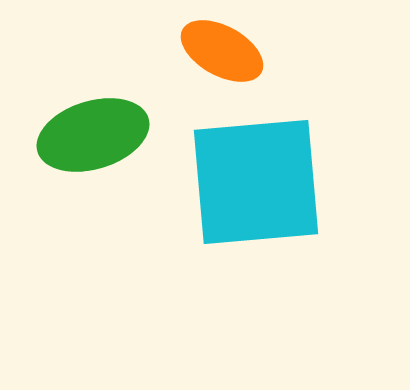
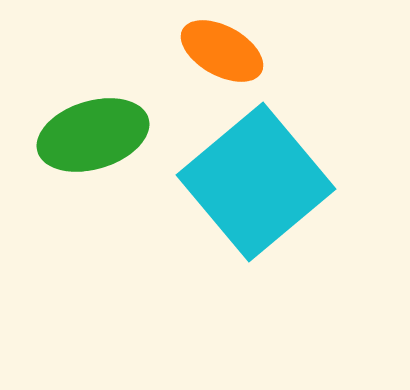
cyan square: rotated 35 degrees counterclockwise
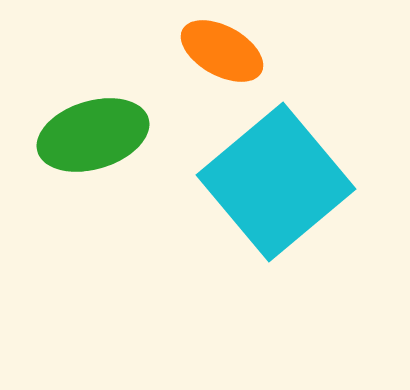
cyan square: moved 20 px right
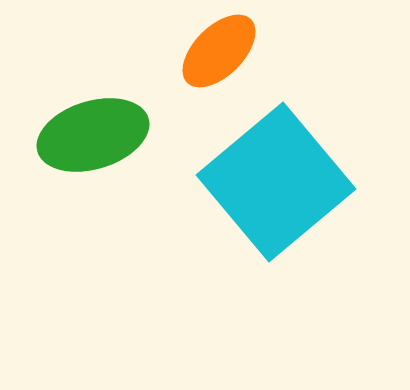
orange ellipse: moved 3 px left; rotated 74 degrees counterclockwise
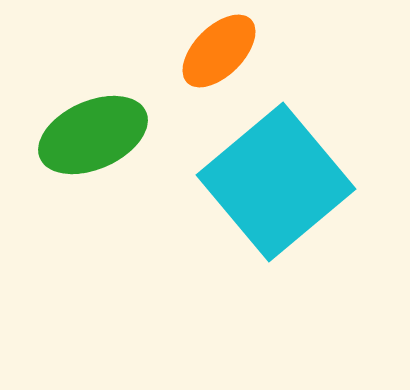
green ellipse: rotated 7 degrees counterclockwise
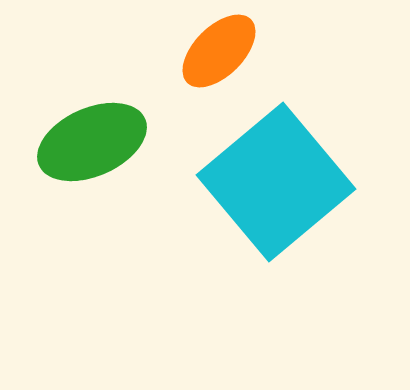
green ellipse: moved 1 px left, 7 px down
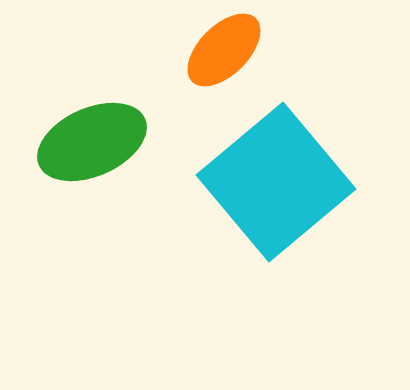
orange ellipse: moved 5 px right, 1 px up
